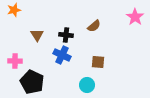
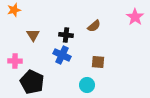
brown triangle: moved 4 px left
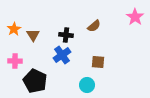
orange star: moved 19 px down; rotated 16 degrees counterclockwise
blue cross: rotated 30 degrees clockwise
black pentagon: moved 3 px right, 1 px up
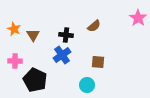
pink star: moved 3 px right, 1 px down
orange star: rotated 16 degrees counterclockwise
black pentagon: moved 1 px up
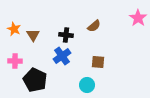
blue cross: moved 1 px down
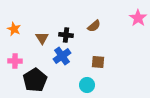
brown triangle: moved 9 px right, 3 px down
black pentagon: rotated 15 degrees clockwise
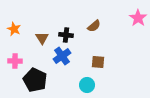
black pentagon: rotated 15 degrees counterclockwise
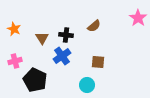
pink cross: rotated 16 degrees counterclockwise
